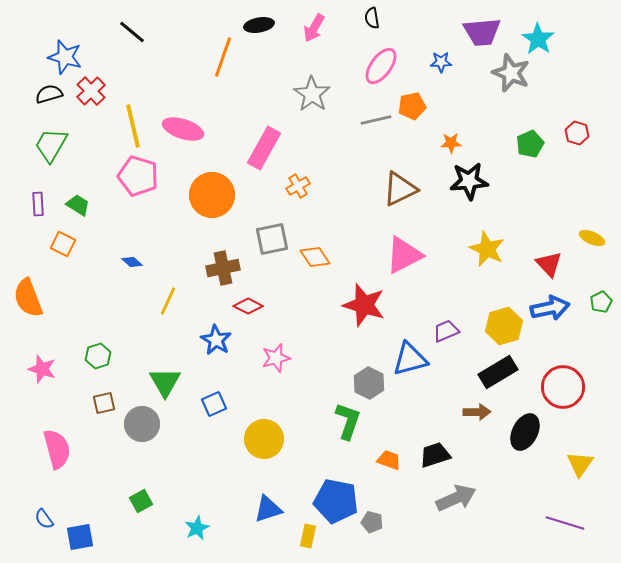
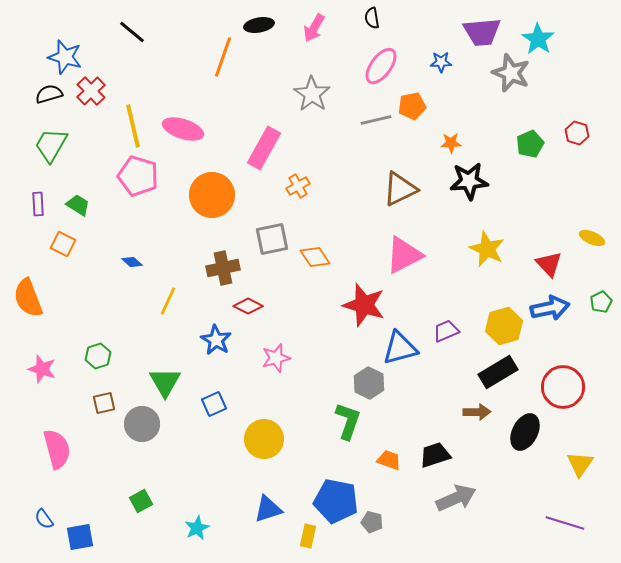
blue triangle at (410, 359): moved 10 px left, 11 px up
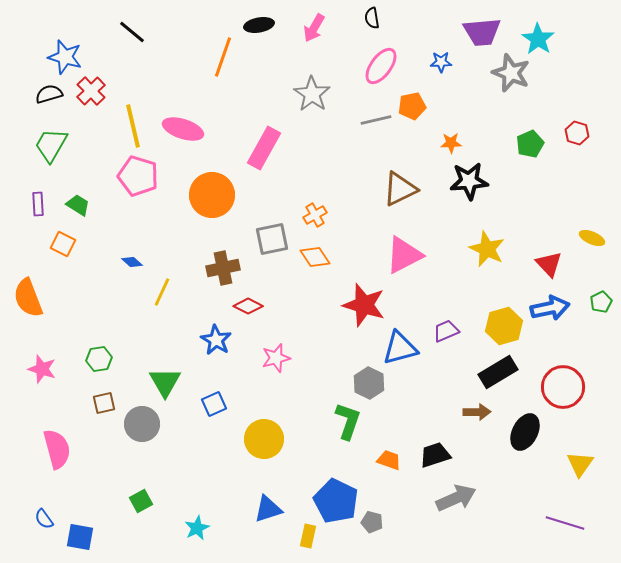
orange cross at (298, 186): moved 17 px right, 29 px down
yellow line at (168, 301): moved 6 px left, 9 px up
green hexagon at (98, 356): moved 1 px right, 3 px down; rotated 10 degrees clockwise
blue pentagon at (336, 501): rotated 15 degrees clockwise
blue square at (80, 537): rotated 20 degrees clockwise
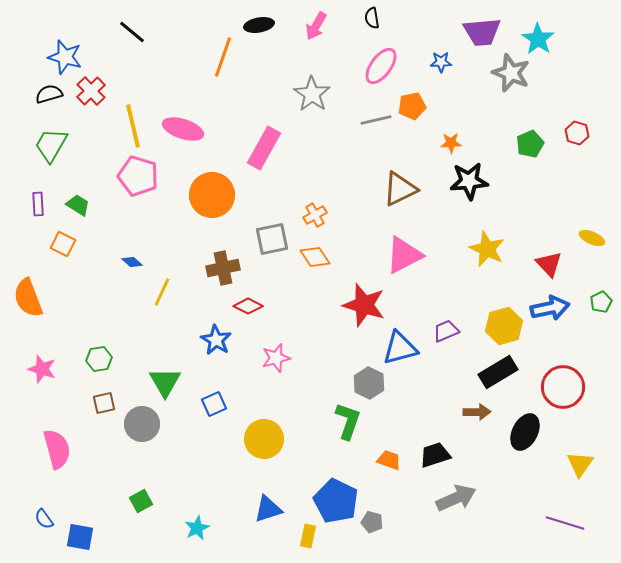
pink arrow at (314, 28): moved 2 px right, 2 px up
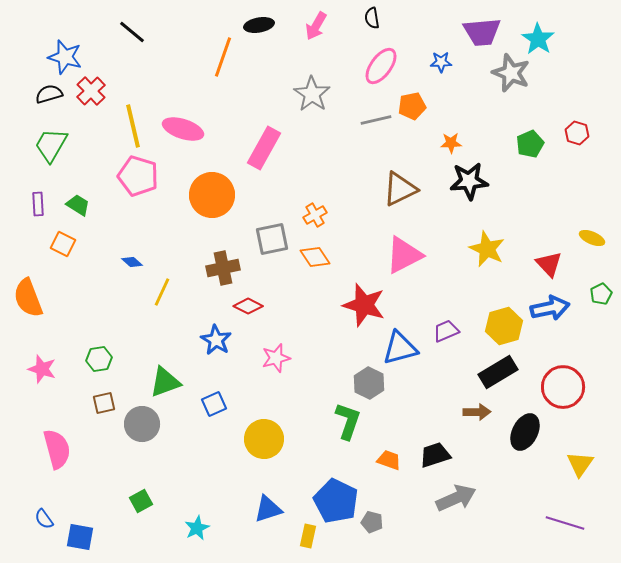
green pentagon at (601, 302): moved 8 px up
green triangle at (165, 382): rotated 40 degrees clockwise
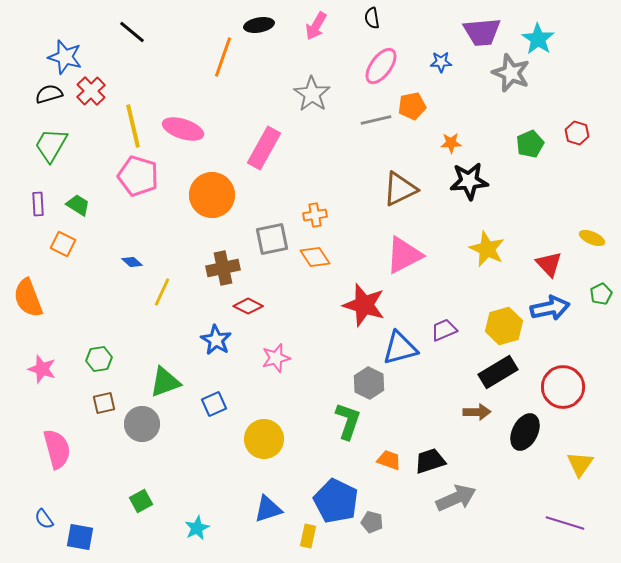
orange cross at (315, 215): rotated 20 degrees clockwise
purple trapezoid at (446, 331): moved 2 px left, 1 px up
black trapezoid at (435, 455): moved 5 px left, 6 px down
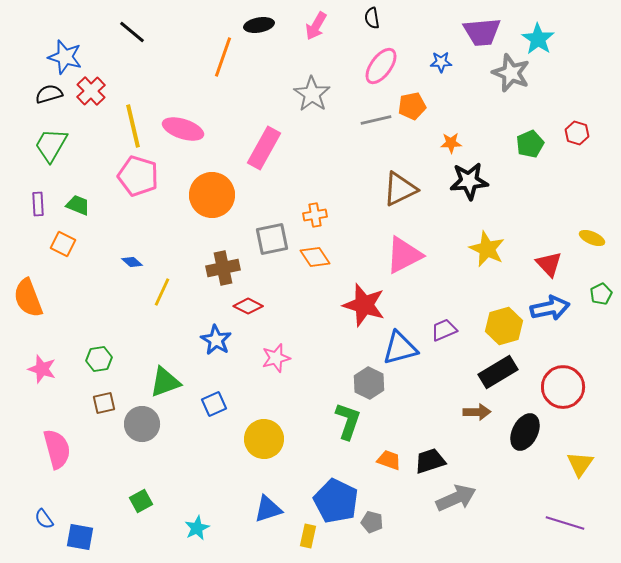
green trapezoid at (78, 205): rotated 10 degrees counterclockwise
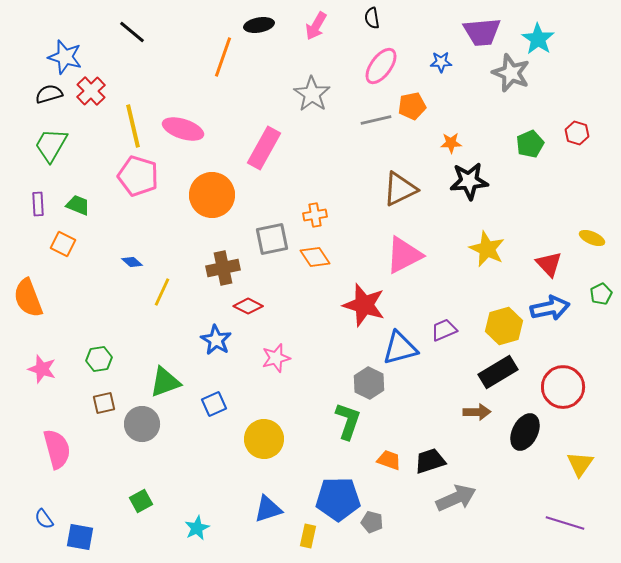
blue pentagon at (336, 501): moved 2 px right, 2 px up; rotated 27 degrees counterclockwise
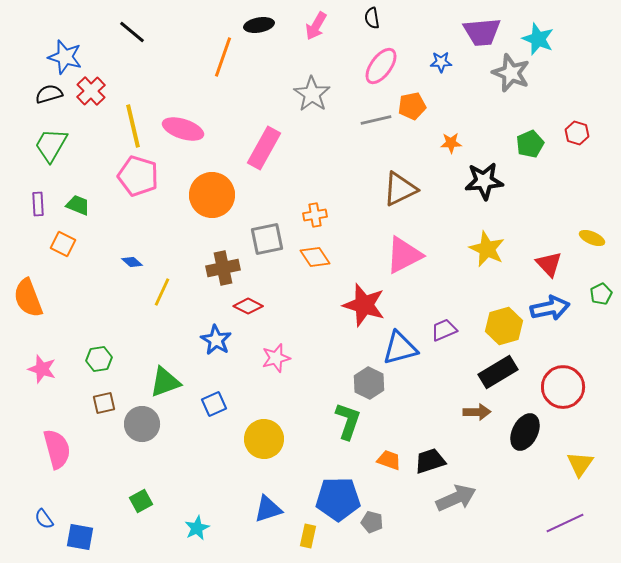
cyan star at (538, 39): rotated 12 degrees counterclockwise
black star at (469, 181): moved 15 px right
gray square at (272, 239): moved 5 px left
purple line at (565, 523): rotated 42 degrees counterclockwise
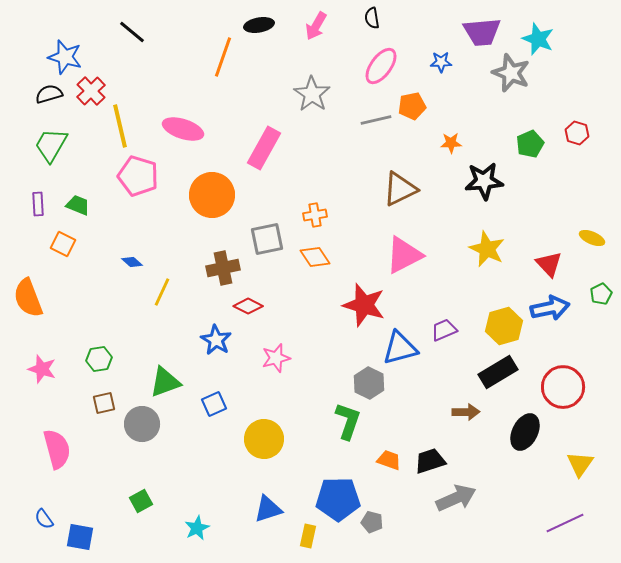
yellow line at (133, 126): moved 13 px left
brown arrow at (477, 412): moved 11 px left
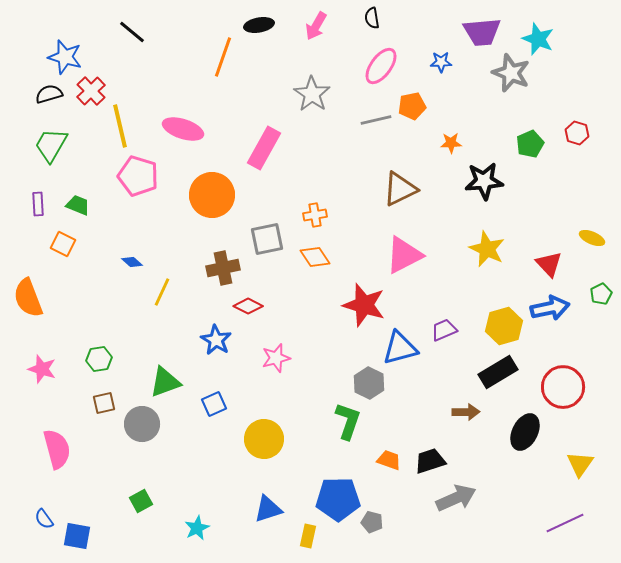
blue square at (80, 537): moved 3 px left, 1 px up
